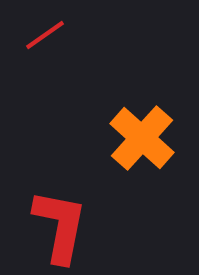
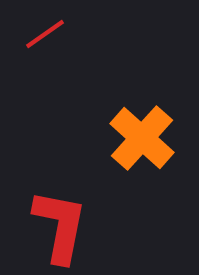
red line: moved 1 px up
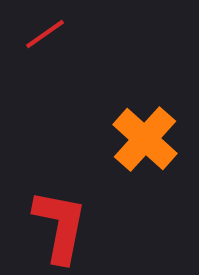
orange cross: moved 3 px right, 1 px down
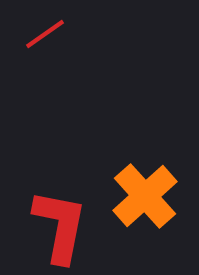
orange cross: moved 57 px down; rotated 6 degrees clockwise
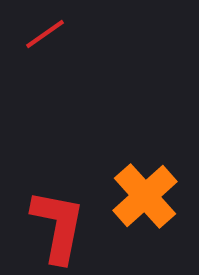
red L-shape: moved 2 px left
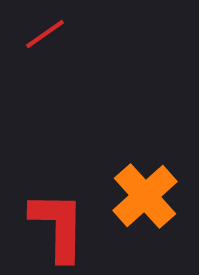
red L-shape: rotated 10 degrees counterclockwise
